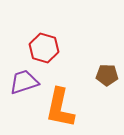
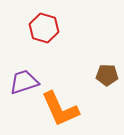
red hexagon: moved 20 px up
orange L-shape: moved 1 px down; rotated 36 degrees counterclockwise
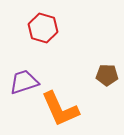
red hexagon: moved 1 px left
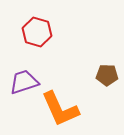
red hexagon: moved 6 px left, 4 px down
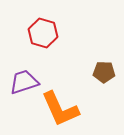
red hexagon: moved 6 px right, 1 px down
brown pentagon: moved 3 px left, 3 px up
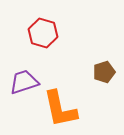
brown pentagon: rotated 20 degrees counterclockwise
orange L-shape: rotated 12 degrees clockwise
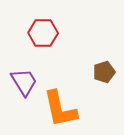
red hexagon: rotated 16 degrees counterclockwise
purple trapezoid: rotated 76 degrees clockwise
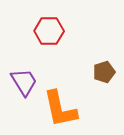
red hexagon: moved 6 px right, 2 px up
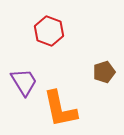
red hexagon: rotated 20 degrees clockwise
